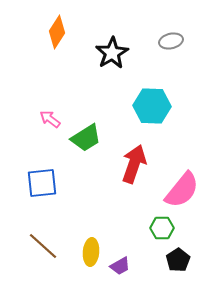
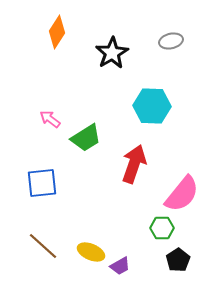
pink semicircle: moved 4 px down
yellow ellipse: rotated 72 degrees counterclockwise
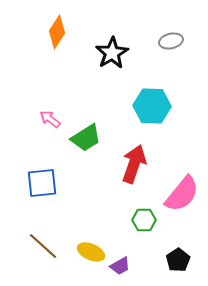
green hexagon: moved 18 px left, 8 px up
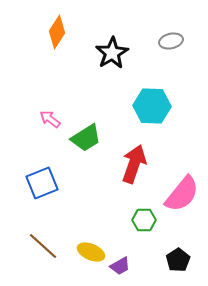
blue square: rotated 16 degrees counterclockwise
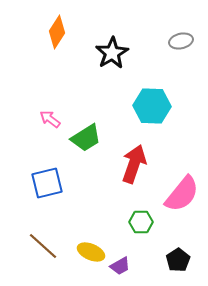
gray ellipse: moved 10 px right
blue square: moved 5 px right; rotated 8 degrees clockwise
green hexagon: moved 3 px left, 2 px down
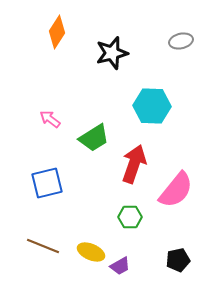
black star: rotated 16 degrees clockwise
green trapezoid: moved 8 px right
pink semicircle: moved 6 px left, 4 px up
green hexagon: moved 11 px left, 5 px up
brown line: rotated 20 degrees counterclockwise
black pentagon: rotated 20 degrees clockwise
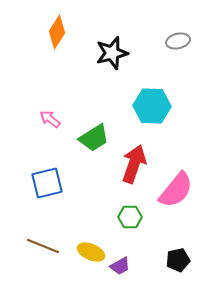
gray ellipse: moved 3 px left
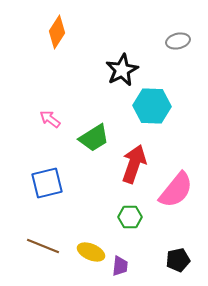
black star: moved 10 px right, 17 px down; rotated 12 degrees counterclockwise
purple trapezoid: rotated 55 degrees counterclockwise
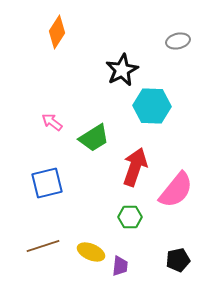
pink arrow: moved 2 px right, 3 px down
red arrow: moved 1 px right, 3 px down
brown line: rotated 40 degrees counterclockwise
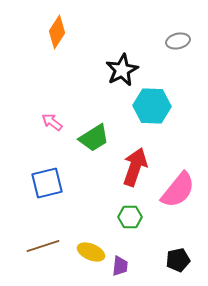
pink semicircle: moved 2 px right
